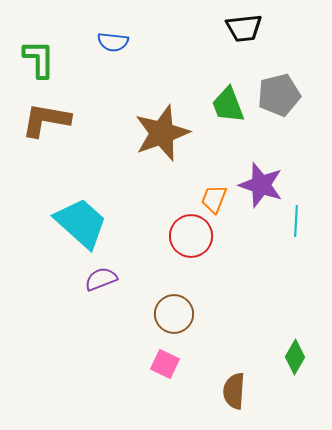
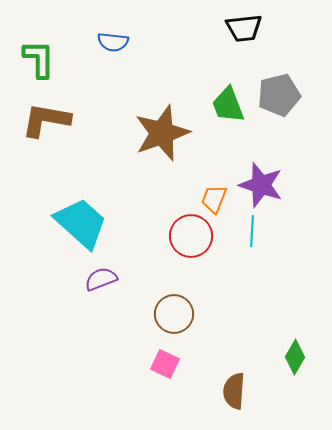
cyan line: moved 44 px left, 10 px down
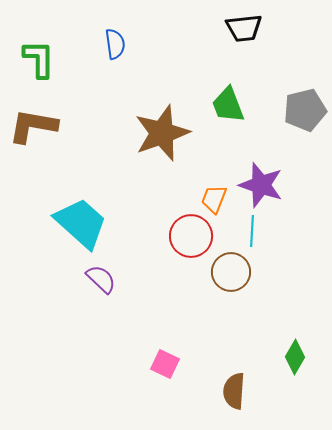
blue semicircle: moved 2 px right, 2 px down; rotated 104 degrees counterclockwise
gray pentagon: moved 26 px right, 15 px down
brown L-shape: moved 13 px left, 6 px down
purple semicircle: rotated 64 degrees clockwise
brown circle: moved 57 px right, 42 px up
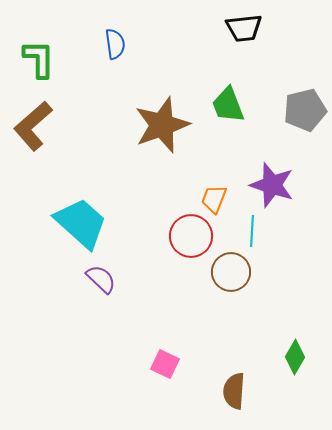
brown L-shape: rotated 51 degrees counterclockwise
brown star: moved 8 px up
purple star: moved 11 px right
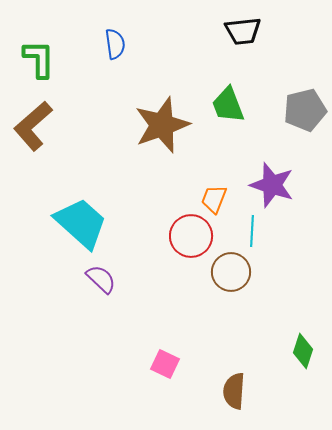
black trapezoid: moved 1 px left, 3 px down
green diamond: moved 8 px right, 6 px up; rotated 12 degrees counterclockwise
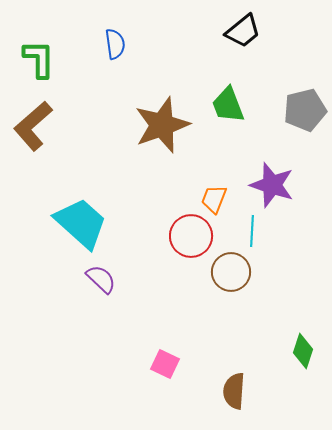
black trapezoid: rotated 33 degrees counterclockwise
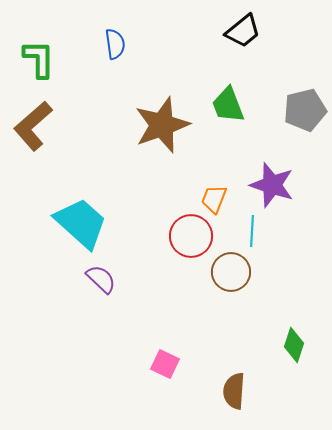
green diamond: moved 9 px left, 6 px up
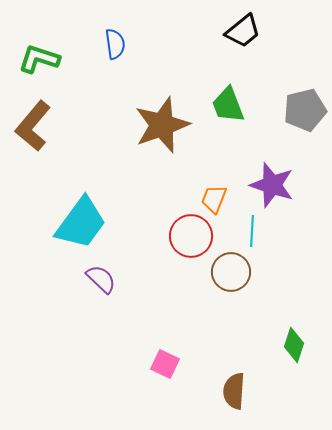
green L-shape: rotated 72 degrees counterclockwise
brown L-shape: rotated 9 degrees counterclockwise
cyan trapezoid: rotated 84 degrees clockwise
